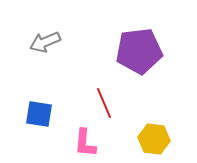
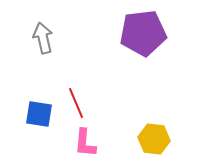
gray arrow: moved 2 px left, 4 px up; rotated 100 degrees clockwise
purple pentagon: moved 4 px right, 18 px up
red line: moved 28 px left
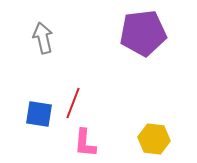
red line: moved 3 px left; rotated 44 degrees clockwise
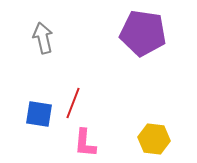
purple pentagon: rotated 15 degrees clockwise
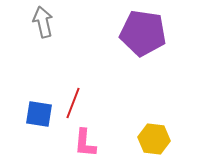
gray arrow: moved 16 px up
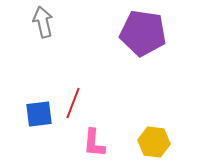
blue square: rotated 16 degrees counterclockwise
yellow hexagon: moved 3 px down
pink L-shape: moved 9 px right
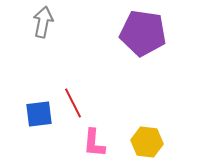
gray arrow: rotated 24 degrees clockwise
red line: rotated 48 degrees counterclockwise
yellow hexagon: moved 7 px left
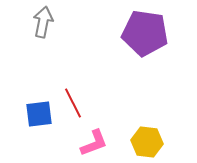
purple pentagon: moved 2 px right
pink L-shape: rotated 116 degrees counterclockwise
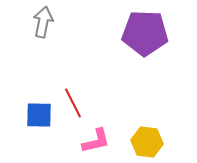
purple pentagon: rotated 6 degrees counterclockwise
blue square: moved 1 px down; rotated 8 degrees clockwise
pink L-shape: moved 2 px right, 2 px up; rotated 8 degrees clockwise
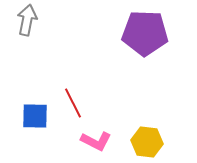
gray arrow: moved 16 px left, 2 px up
blue square: moved 4 px left, 1 px down
pink L-shape: rotated 40 degrees clockwise
